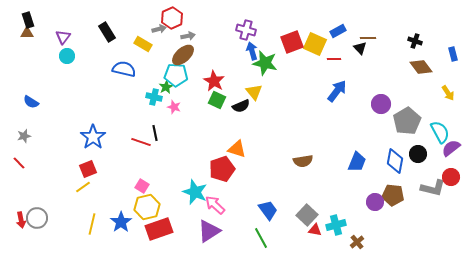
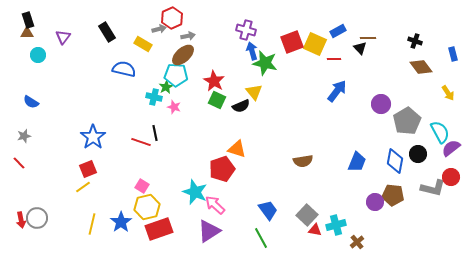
cyan circle at (67, 56): moved 29 px left, 1 px up
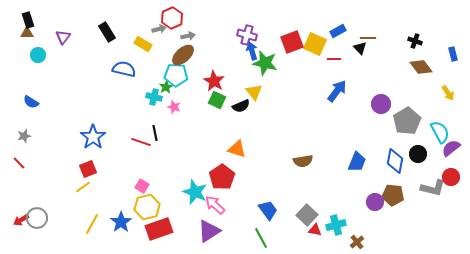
purple cross at (246, 30): moved 1 px right, 5 px down
red pentagon at (222, 169): moved 8 px down; rotated 15 degrees counterclockwise
red arrow at (21, 220): rotated 70 degrees clockwise
yellow line at (92, 224): rotated 15 degrees clockwise
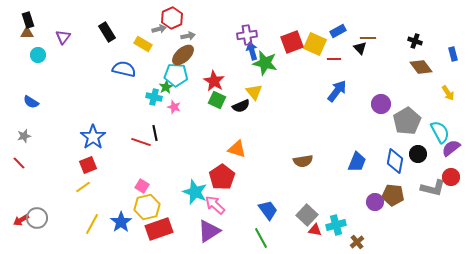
purple cross at (247, 35): rotated 24 degrees counterclockwise
red square at (88, 169): moved 4 px up
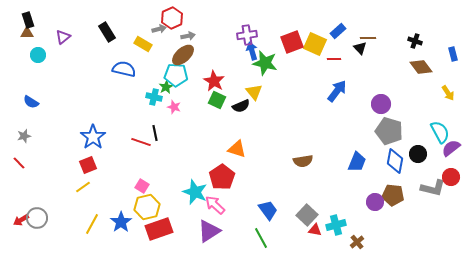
blue rectangle at (338, 31): rotated 14 degrees counterclockwise
purple triangle at (63, 37): rotated 14 degrees clockwise
gray pentagon at (407, 121): moved 18 px left, 10 px down; rotated 24 degrees counterclockwise
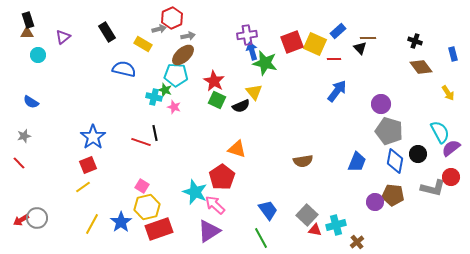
green star at (166, 87): moved 1 px left, 3 px down; rotated 24 degrees counterclockwise
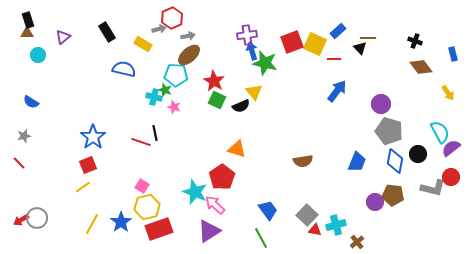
brown ellipse at (183, 55): moved 6 px right
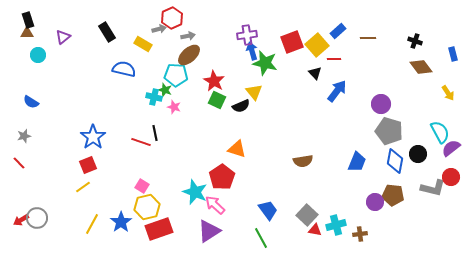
yellow square at (315, 44): moved 2 px right, 1 px down; rotated 25 degrees clockwise
black triangle at (360, 48): moved 45 px left, 25 px down
brown cross at (357, 242): moved 3 px right, 8 px up; rotated 32 degrees clockwise
